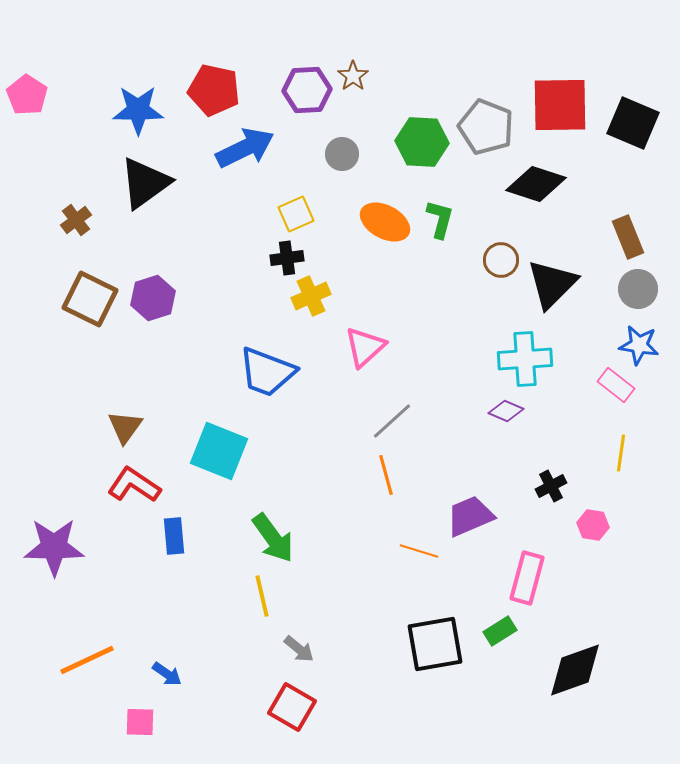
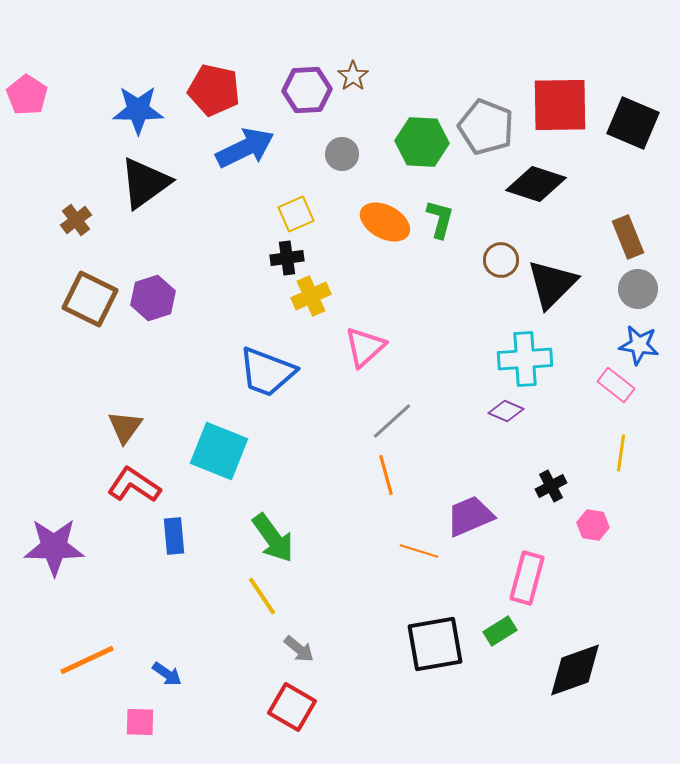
yellow line at (262, 596): rotated 21 degrees counterclockwise
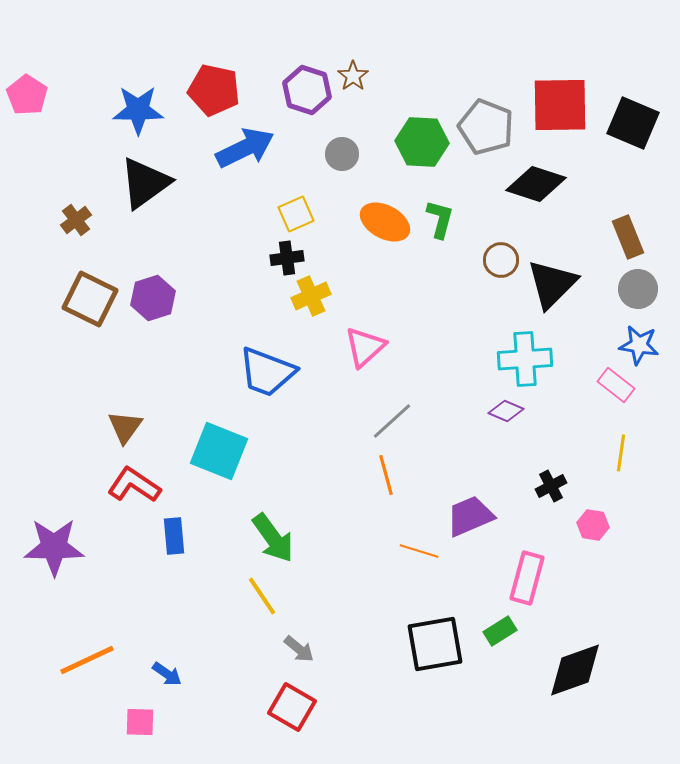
purple hexagon at (307, 90): rotated 21 degrees clockwise
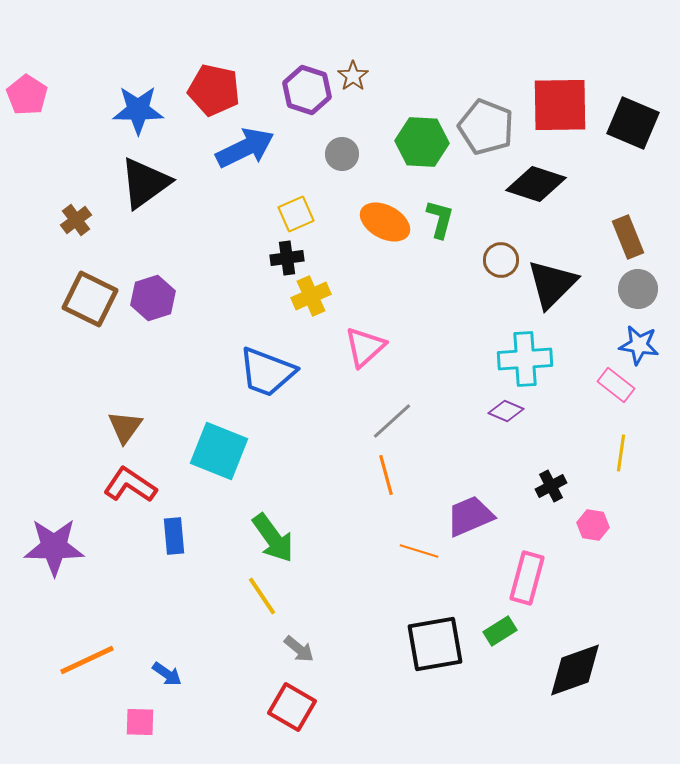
red L-shape at (134, 485): moved 4 px left
